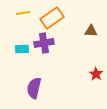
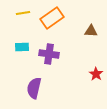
purple cross: moved 5 px right, 11 px down; rotated 18 degrees clockwise
cyan rectangle: moved 2 px up
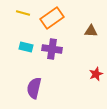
yellow line: rotated 24 degrees clockwise
cyan rectangle: moved 4 px right; rotated 16 degrees clockwise
purple cross: moved 3 px right, 5 px up
red star: rotated 16 degrees clockwise
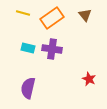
brown triangle: moved 6 px left, 16 px up; rotated 48 degrees clockwise
cyan rectangle: moved 2 px right, 1 px down
red star: moved 7 px left, 5 px down; rotated 24 degrees counterclockwise
purple semicircle: moved 6 px left
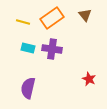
yellow line: moved 9 px down
